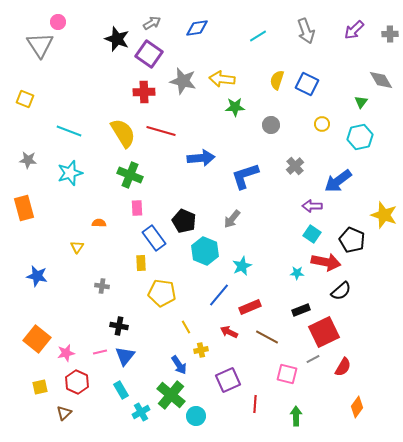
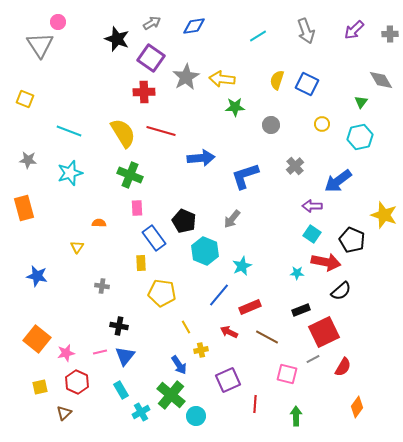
blue diamond at (197, 28): moved 3 px left, 2 px up
purple square at (149, 54): moved 2 px right, 4 px down
gray star at (183, 81): moved 3 px right, 4 px up; rotated 28 degrees clockwise
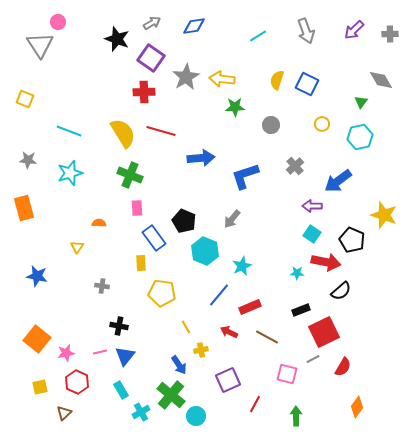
red line at (255, 404): rotated 24 degrees clockwise
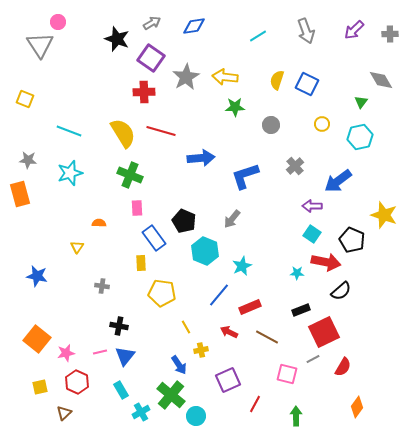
yellow arrow at (222, 79): moved 3 px right, 2 px up
orange rectangle at (24, 208): moved 4 px left, 14 px up
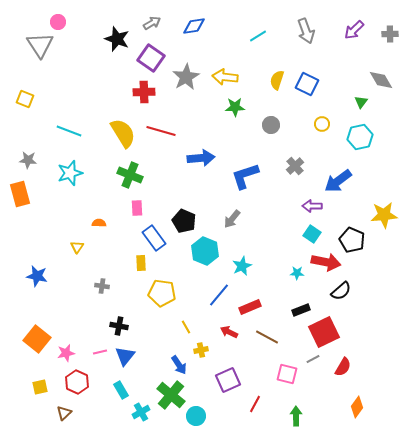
yellow star at (384, 215): rotated 24 degrees counterclockwise
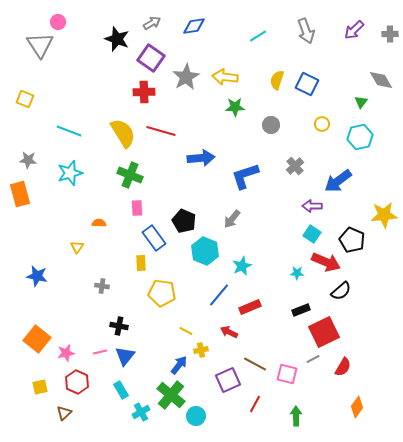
red arrow at (326, 262): rotated 12 degrees clockwise
yellow line at (186, 327): moved 4 px down; rotated 32 degrees counterclockwise
brown line at (267, 337): moved 12 px left, 27 px down
blue arrow at (179, 365): rotated 108 degrees counterclockwise
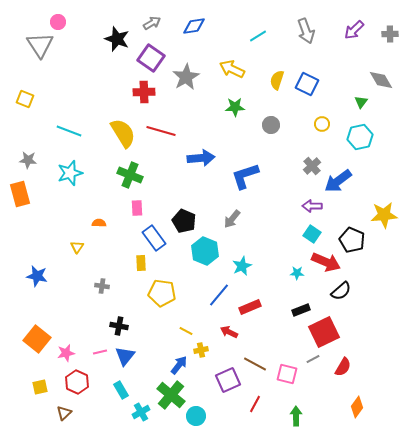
yellow arrow at (225, 77): moved 7 px right, 8 px up; rotated 20 degrees clockwise
gray cross at (295, 166): moved 17 px right
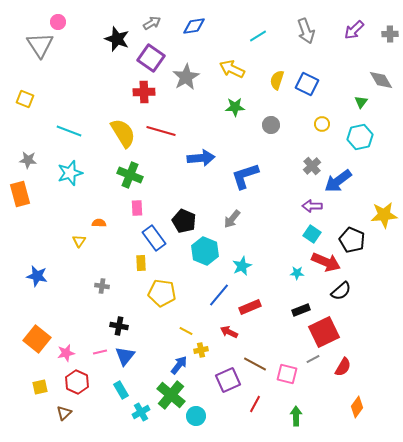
yellow triangle at (77, 247): moved 2 px right, 6 px up
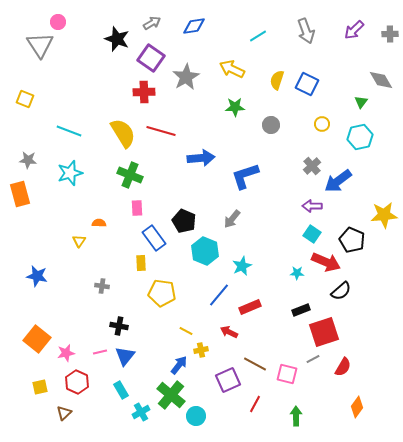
red square at (324, 332): rotated 8 degrees clockwise
